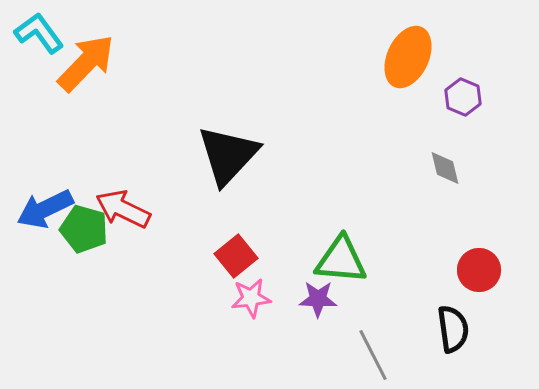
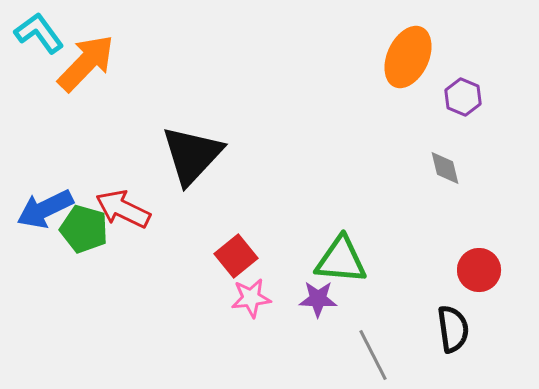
black triangle: moved 36 px left
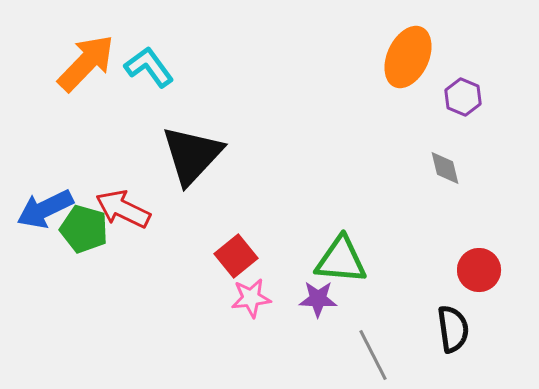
cyan L-shape: moved 110 px right, 34 px down
